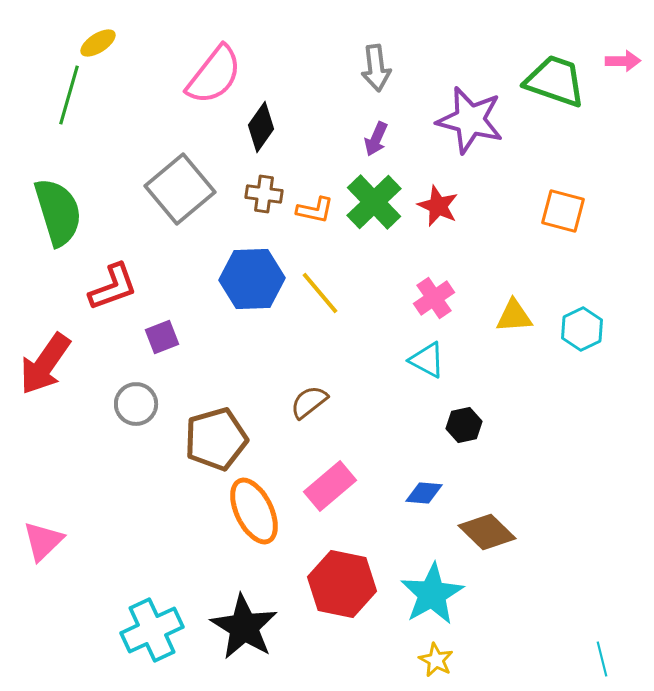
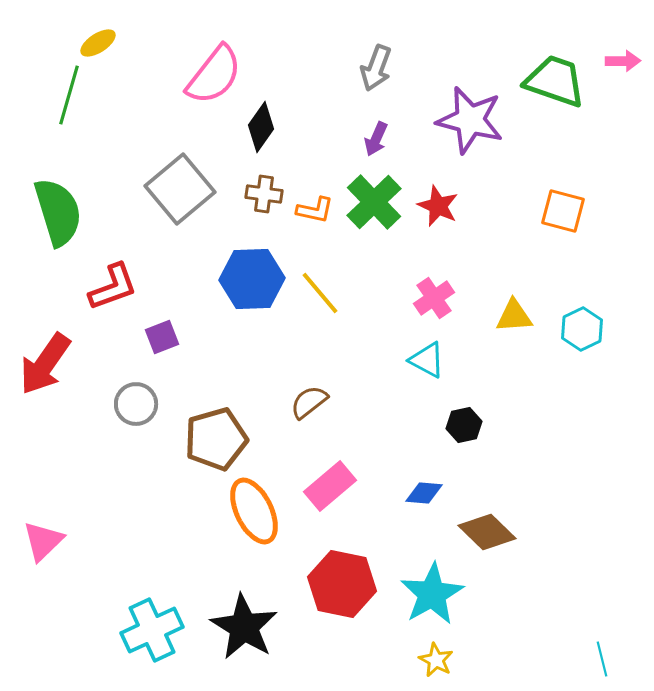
gray arrow: rotated 27 degrees clockwise
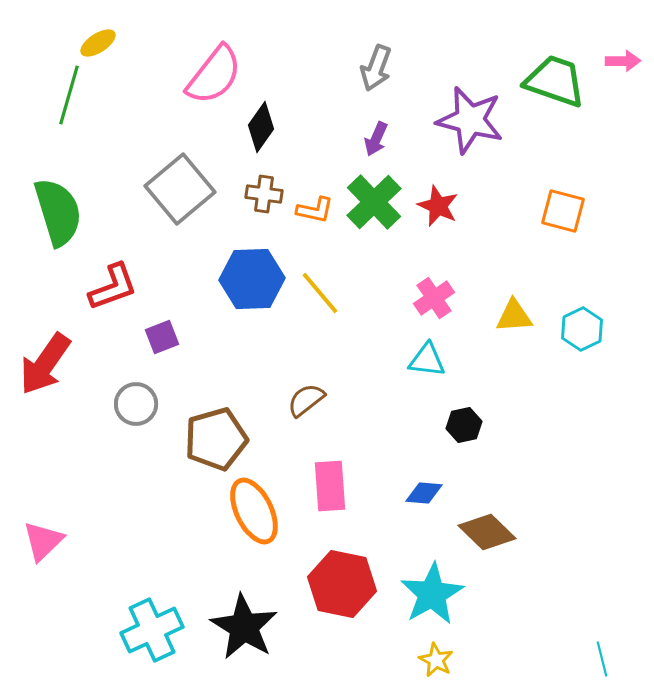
cyan triangle: rotated 21 degrees counterclockwise
brown semicircle: moved 3 px left, 2 px up
pink rectangle: rotated 54 degrees counterclockwise
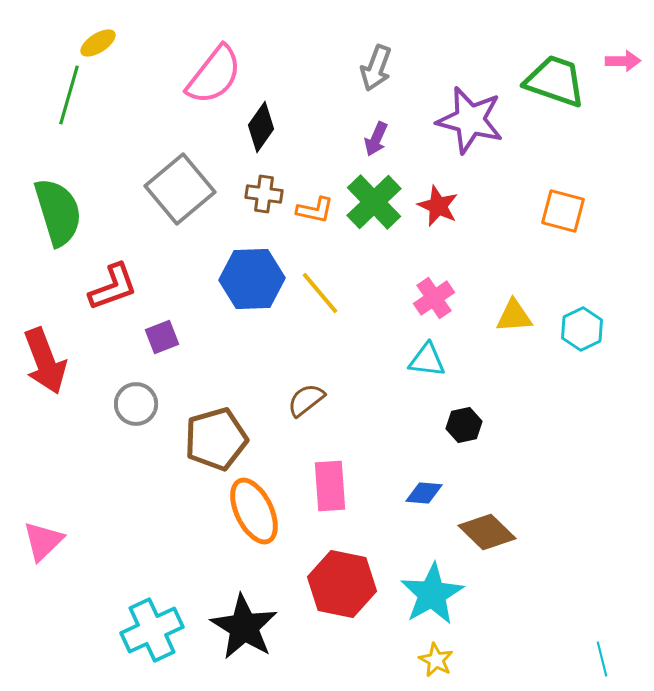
red arrow: moved 3 px up; rotated 56 degrees counterclockwise
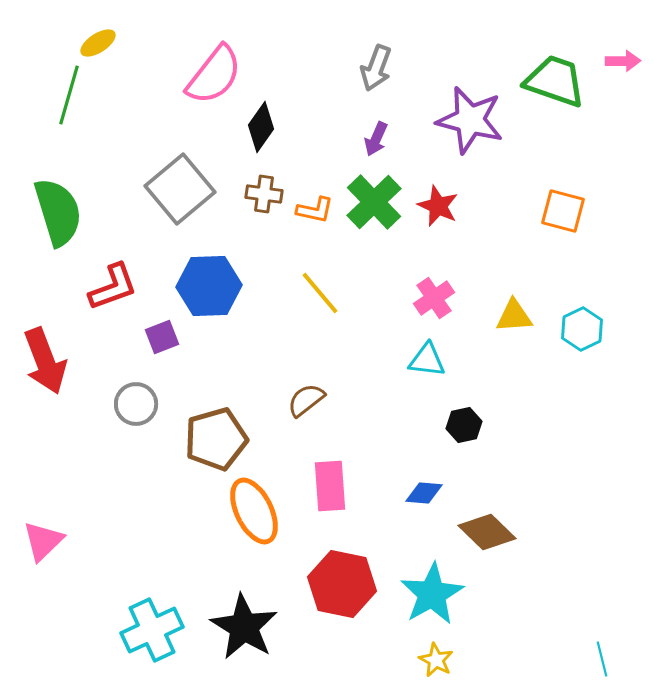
blue hexagon: moved 43 px left, 7 px down
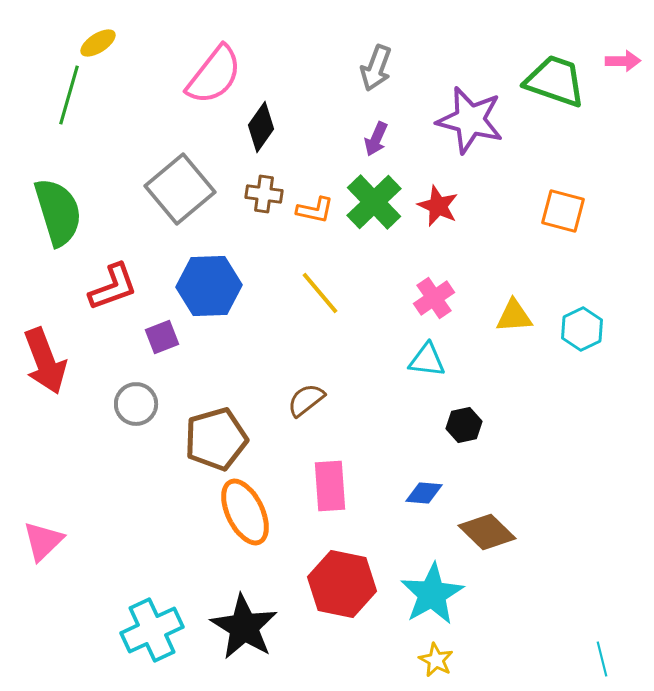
orange ellipse: moved 9 px left, 1 px down
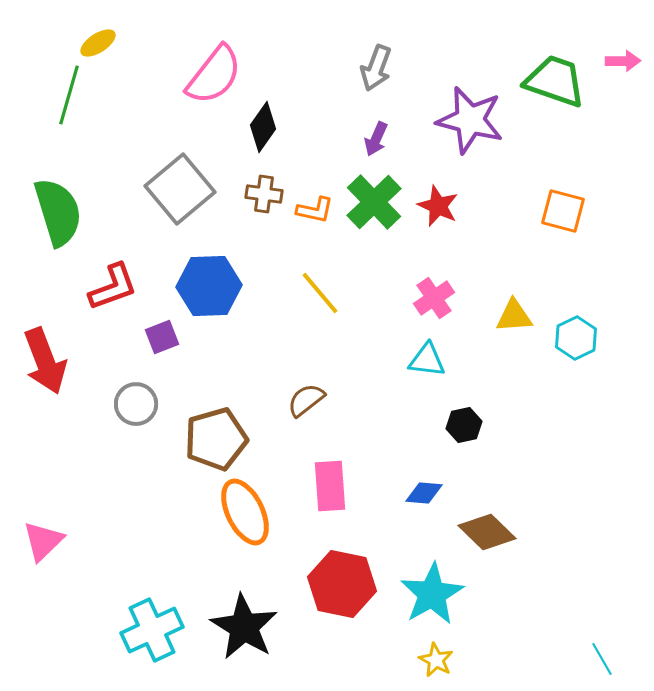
black diamond: moved 2 px right
cyan hexagon: moved 6 px left, 9 px down
cyan line: rotated 16 degrees counterclockwise
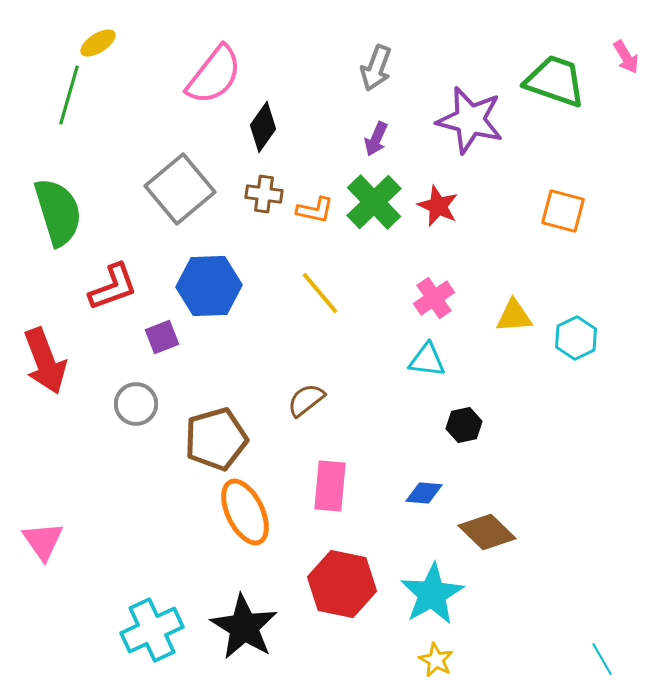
pink arrow: moved 3 px right, 4 px up; rotated 60 degrees clockwise
pink rectangle: rotated 9 degrees clockwise
pink triangle: rotated 21 degrees counterclockwise
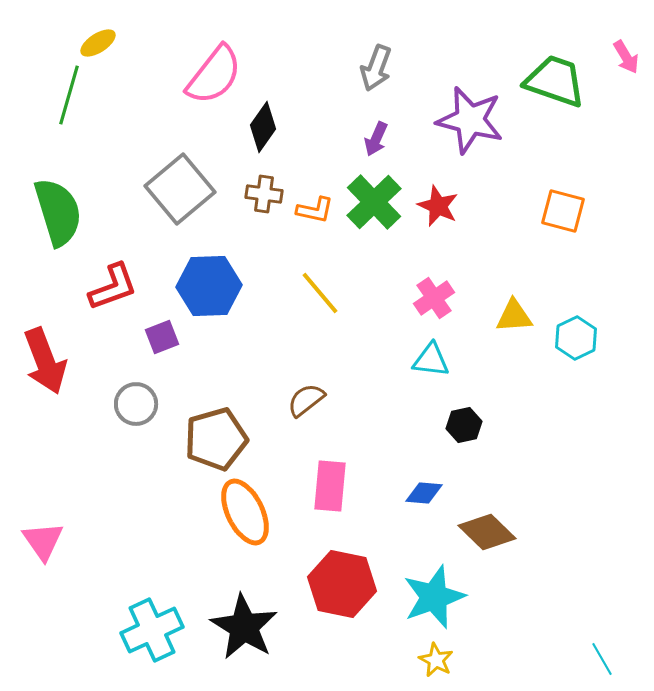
cyan triangle: moved 4 px right
cyan star: moved 2 px right, 3 px down; rotated 10 degrees clockwise
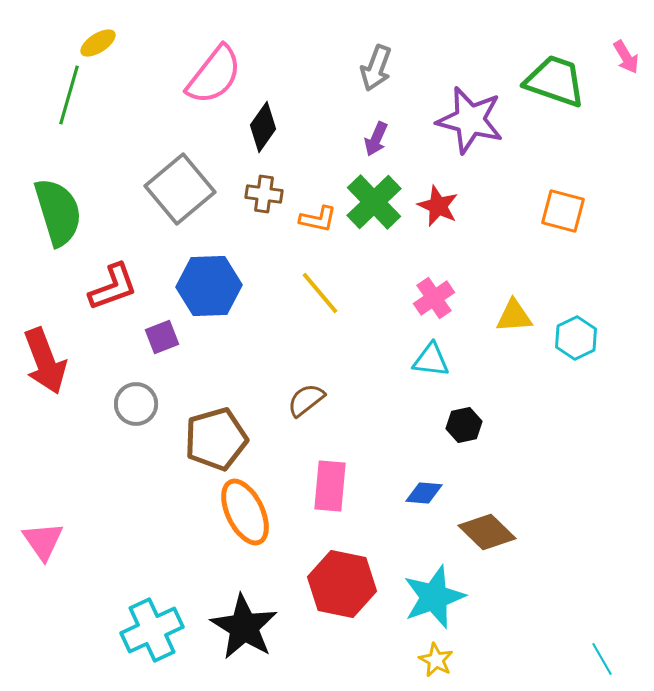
orange L-shape: moved 3 px right, 9 px down
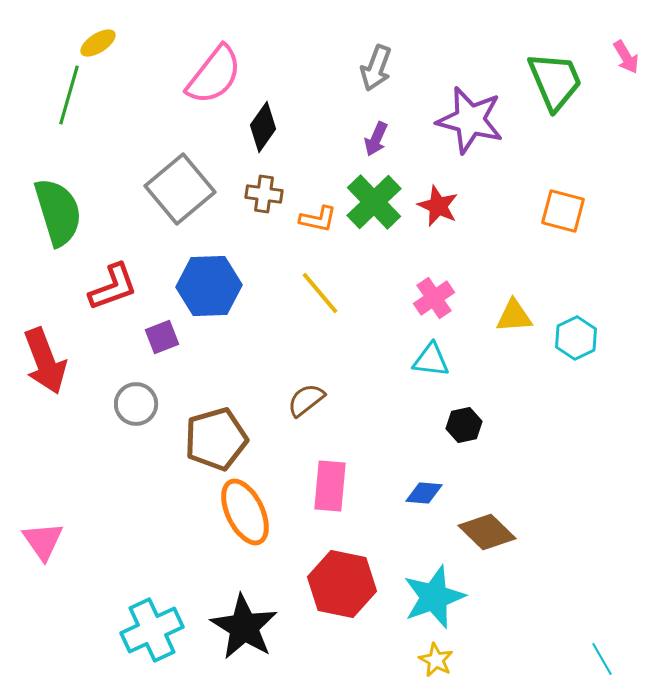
green trapezoid: rotated 48 degrees clockwise
